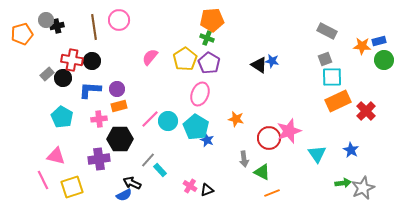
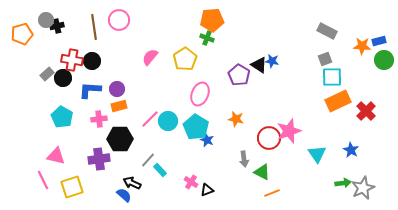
purple pentagon at (209, 63): moved 30 px right, 12 px down
pink cross at (190, 186): moved 1 px right, 4 px up
blue semicircle at (124, 195): rotated 112 degrees counterclockwise
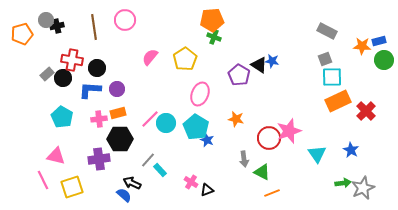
pink circle at (119, 20): moved 6 px right
green cross at (207, 38): moved 7 px right, 1 px up
black circle at (92, 61): moved 5 px right, 7 px down
orange rectangle at (119, 106): moved 1 px left, 7 px down
cyan circle at (168, 121): moved 2 px left, 2 px down
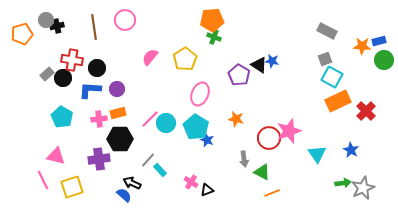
cyan square at (332, 77): rotated 30 degrees clockwise
